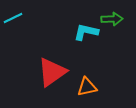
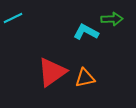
cyan L-shape: rotated 15 degrees clockwise
orange triangle: moved 2 px left, 9 px up
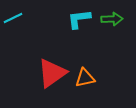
cyan L-shape: moved 7 px left, 13 px up; rotated 35 degrees counterclockwise
red triangle: moved 1 px down
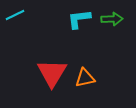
cyan line: moved 2 px right, 3 px up
red triangle: rotated 24 degrees counterclockwise
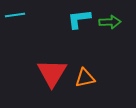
cyan line: rotated 18 degrees clockwise
green arrow: moved 2 px left, 3 px down
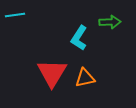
cyan L-shape: moved 19 px down; rotated 50 degrees counterclockwise
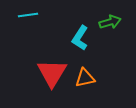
cyan line: moved 13 px right
green arrow: rotated 15 degrees counterclockwise
cyan L-shape: moved 1 px right
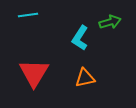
red triangle: moved 18 px left
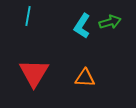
cyan line: moved 1 px down; rotated 72 degrees counterclockwise
cyan L-shape: moved 2 px right, 12 px up
orange triangle: rotated 15 degrees clockwise
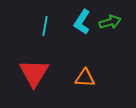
cyan line: moved 17 px right, 10 px down
cyan L-shape: moved 4 px up
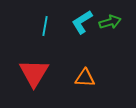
cyan L-shape: rotated 25 degrees clockwise
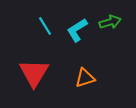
cyan L-shape: moved 5 px left, 8 px down
cyan line: rotated 42 degrees counterclockwise
orange triangle: rotated 20 degrees counterclockwise
